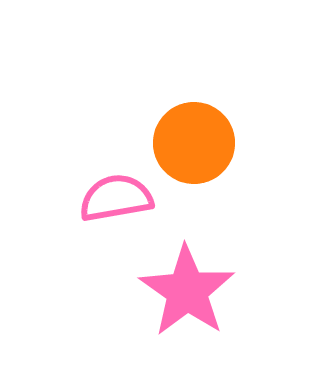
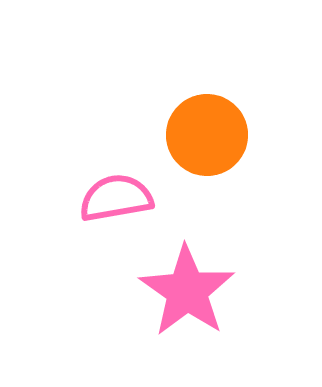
orange circle: moved 13 px right, 8 px up
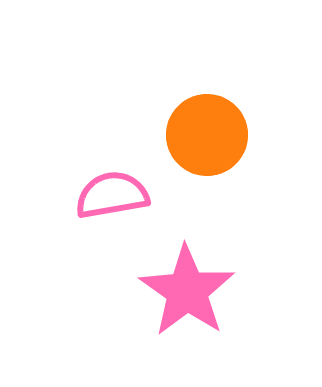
pink semicircle: moved 4 px left, 3 px up
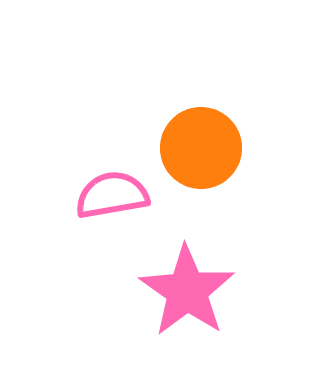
orange circle: moved 6 px left, 13 px down
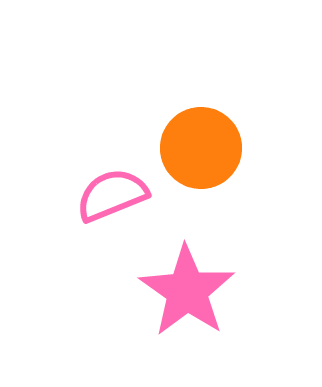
pink semicircle: rotated 12 degrees counterclockwise
